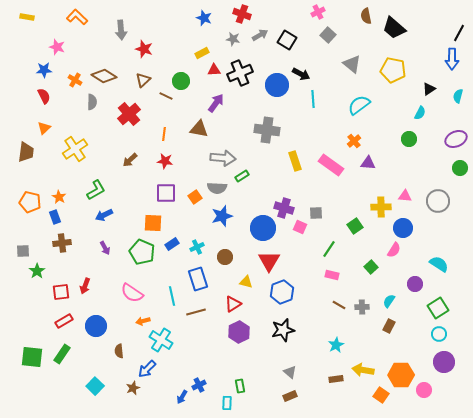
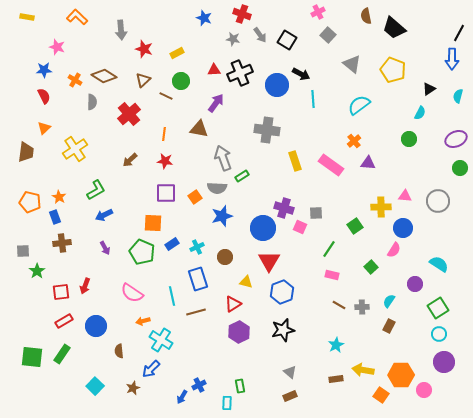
gray arrow at (260, 35): rotated 84 degrees clockwise
yellow rectangle at (202, 53): moved 25 px left
yellow pentagon at (393, 70): rotated 10 degrees clockwise
gray arrow at (223, 158): rotated 115 degrees counterclockwise
blue arrow at (147, 369): moved 4 px right
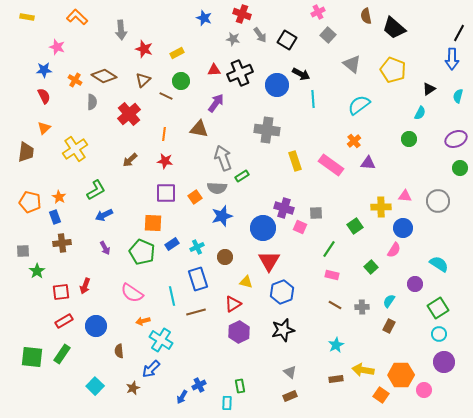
brown line at (339, 305): moved 4 px left
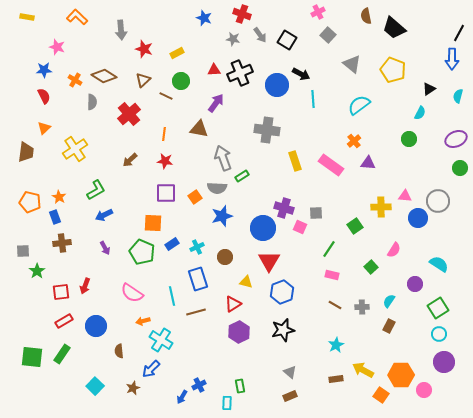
blue circle at (403, 228): moved 15 px right, 10 px up
yellow arrow at (363, 370): rotated 20 degrees clockwise
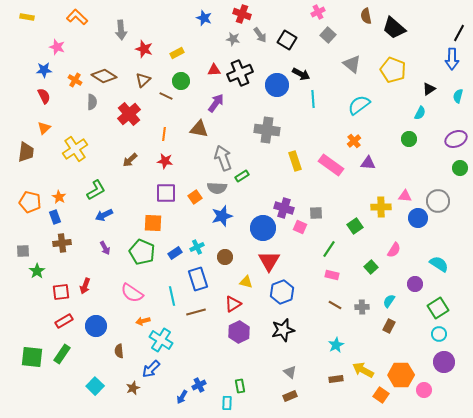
blue rectangle at (172, 244): moved 3 px right, 9 px down
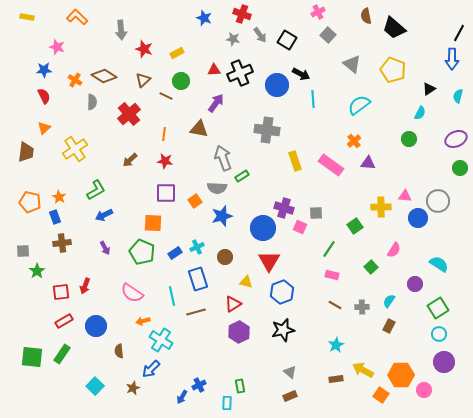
orange square at (195, 197): moved 4 px down
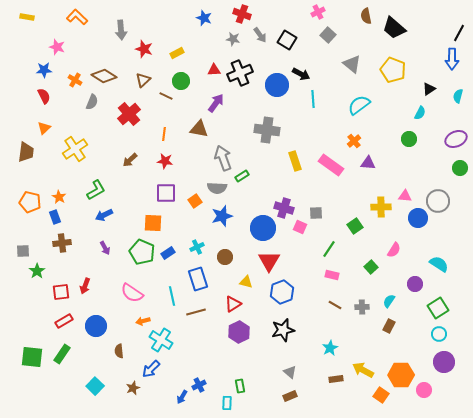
gray semicircle at (92, 102): rotated 21 degrees clockwise
blue rectangle at (175, 253): moved 7 px left
cyan star at (336, 345): moved 6 px left, 3 px down
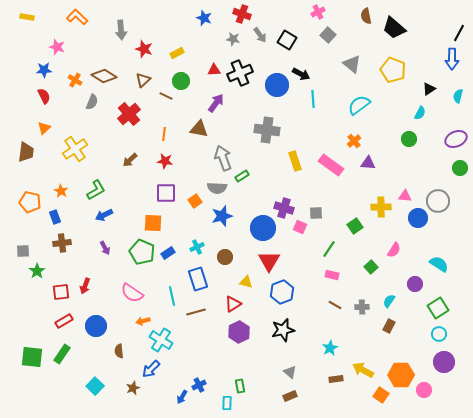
orange star at (59, 197): moved 2 px right, 6 px up
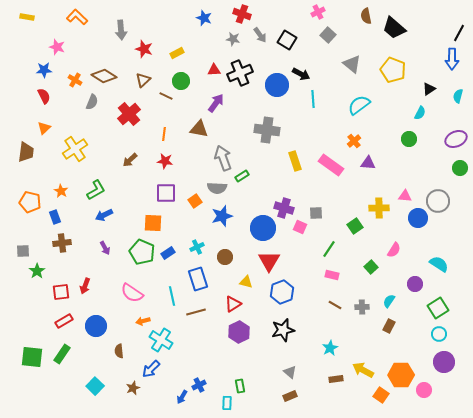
yellow cross at (381, 207): moved 2 px left, 1 px down
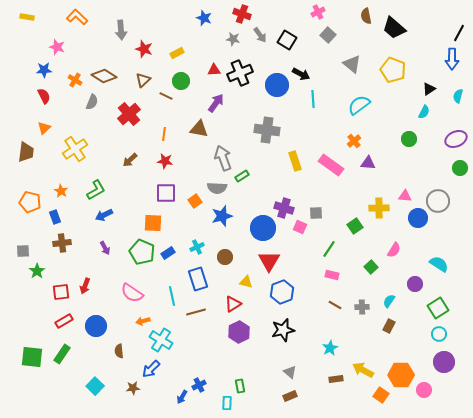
cyan semicircle at (420, 113): moved 4 px right, 1 px up
brown star at (133, 388): rotated 16 degrees clockwise
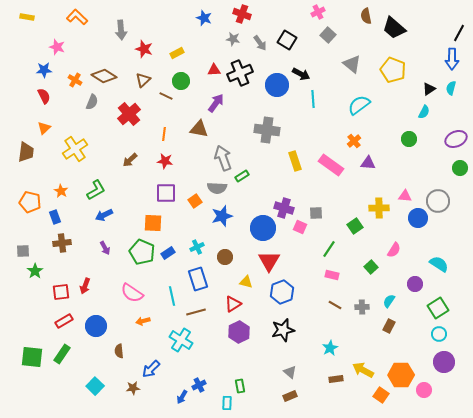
gray arrow at (260, 35): moved 8 px down
cyan semicircle at (458, 96): moved 7 px left, 8 px up
green star at (37, 271): moved 2 px left
cyan cross at (161, 340): moved 20 px right
